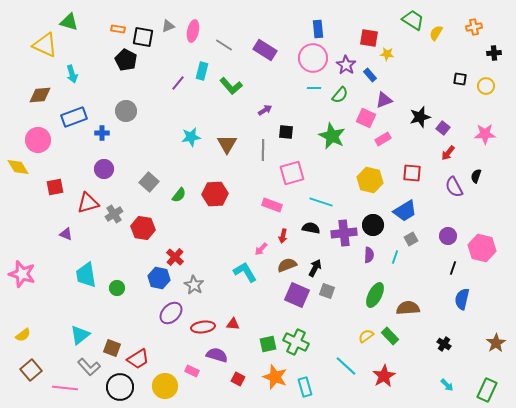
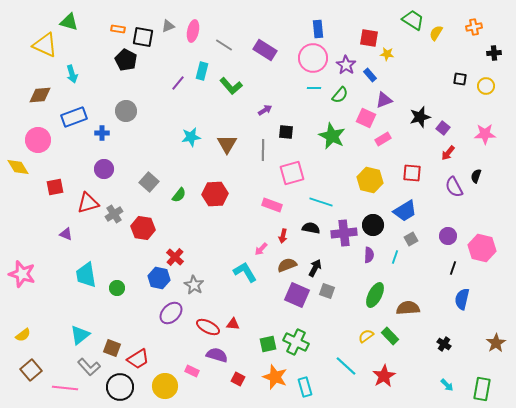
red ellipse at (203, 327): moved 5 px right; rotated 35 degrees clockwise
green rectangle at (487, 390): moved 5 px left, 1 px up; rotated 15 degrees counterclockwise
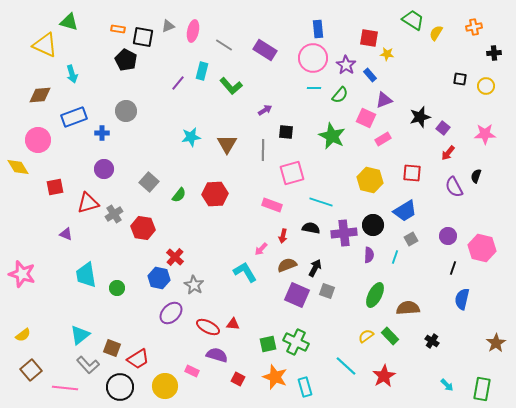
black cross at (444, 344): moved 12 px left, 3 px up
gray L-shape at (89, 367): moved 1 px left, 2 px up
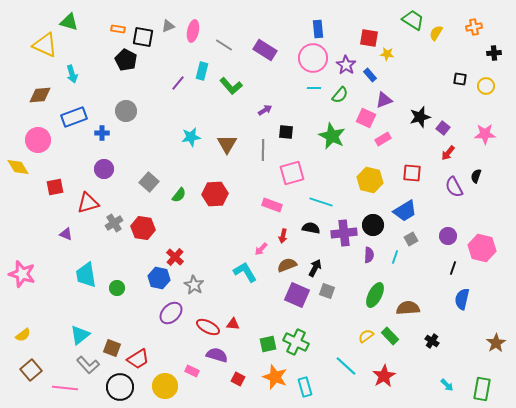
gray cross at (114, 214): moved 9 px down
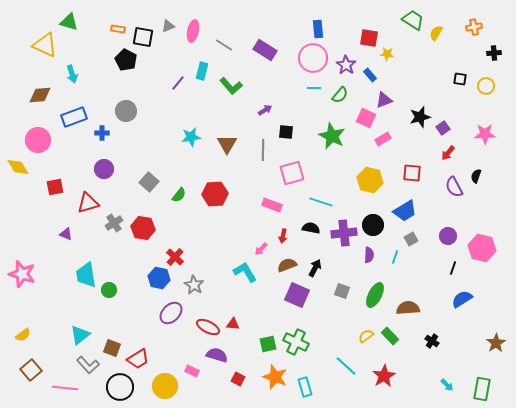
purple square at (443, 128): rotated 16 degrees clockwise
green circle at (117, 288): moved 8 px left, 2 px down
gray square at (327, 291): moved 15 px right
blue semicircle at (462, 299): rotated 45 degrees clockwise
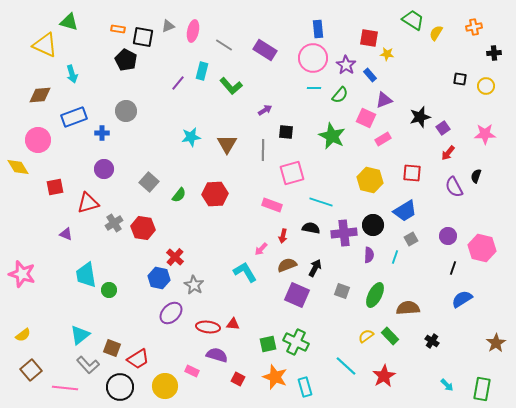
red ellipse at (208, 327): rotated 20 degrees counterclockwise
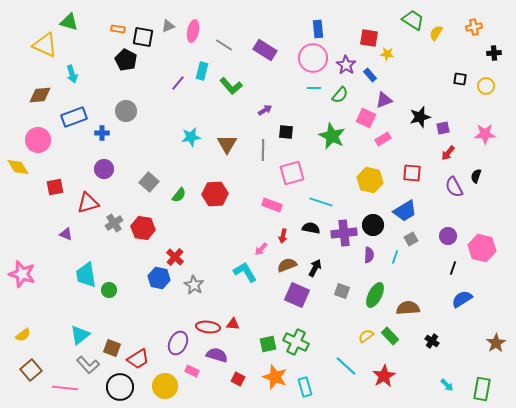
purple square at (443, 128): rotated 24 degrees clockwise
purple ellipse at (171, 313): moved 7 px right, 30 px down; rotated 20 degrees counterclockwise
